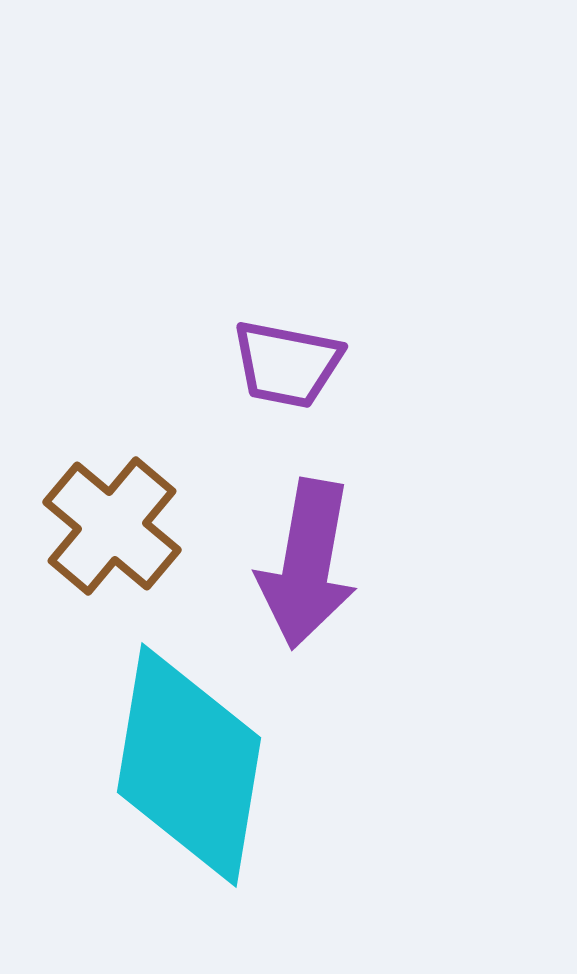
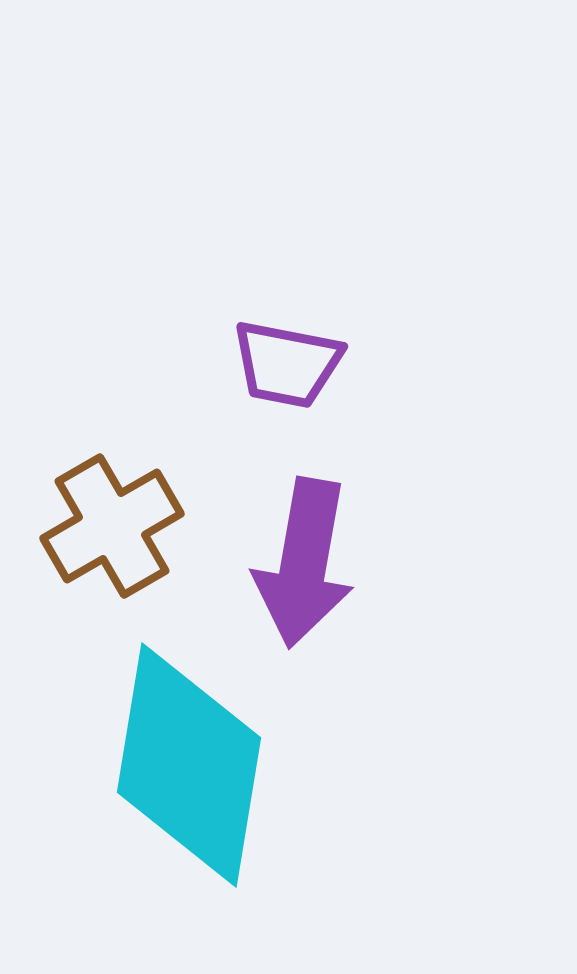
brown cross: rotated 20 degrees clockwise
purple arrow: moved 3 px left, 1 px up
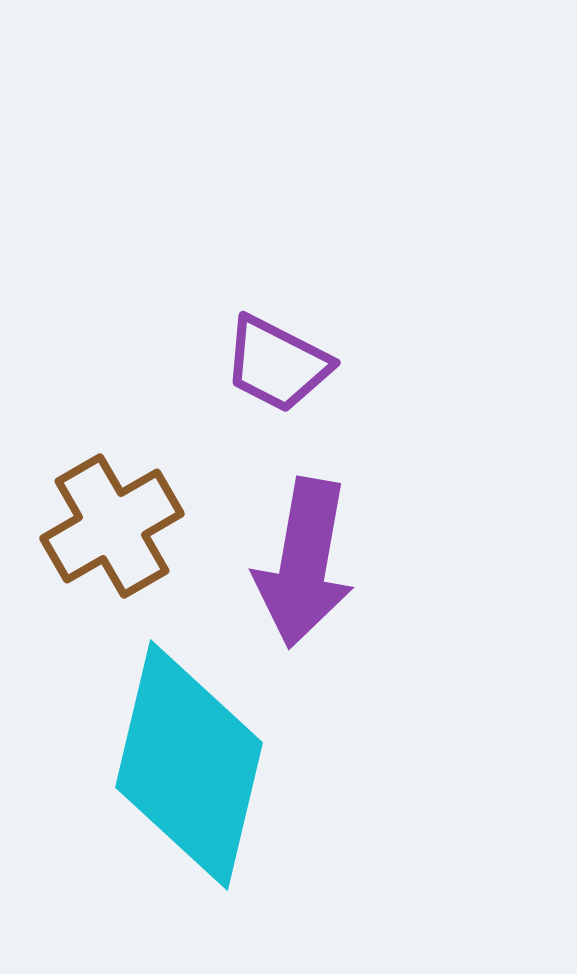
purple trapezoid: moved 10 px left; rotated 16 degrees clockwise
cyan diamond: rotated 4 degrees clockwise
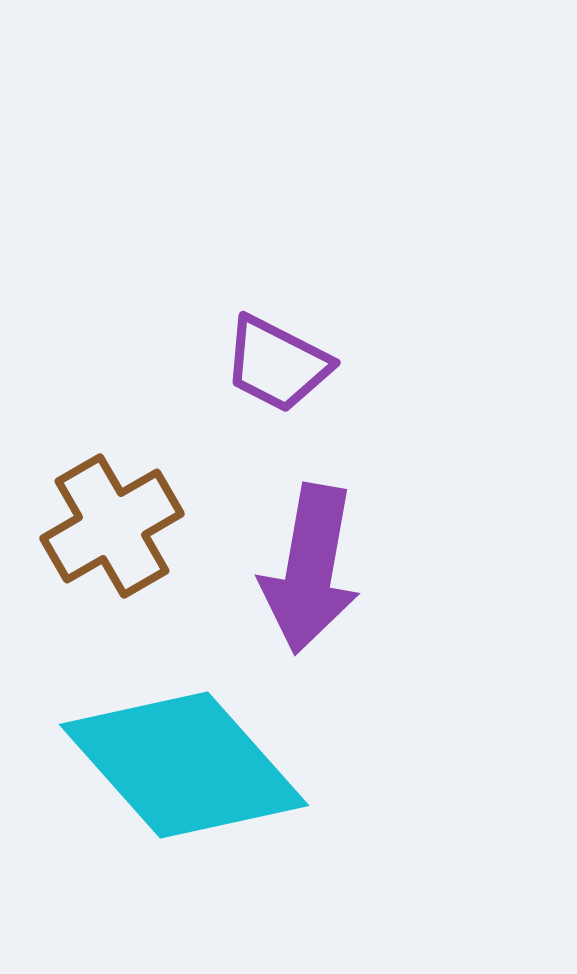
purple arrow: moved 6 px right, 6 px down
cyan diamond: moved 5 px left; rotated 55 degrees counterclockwise
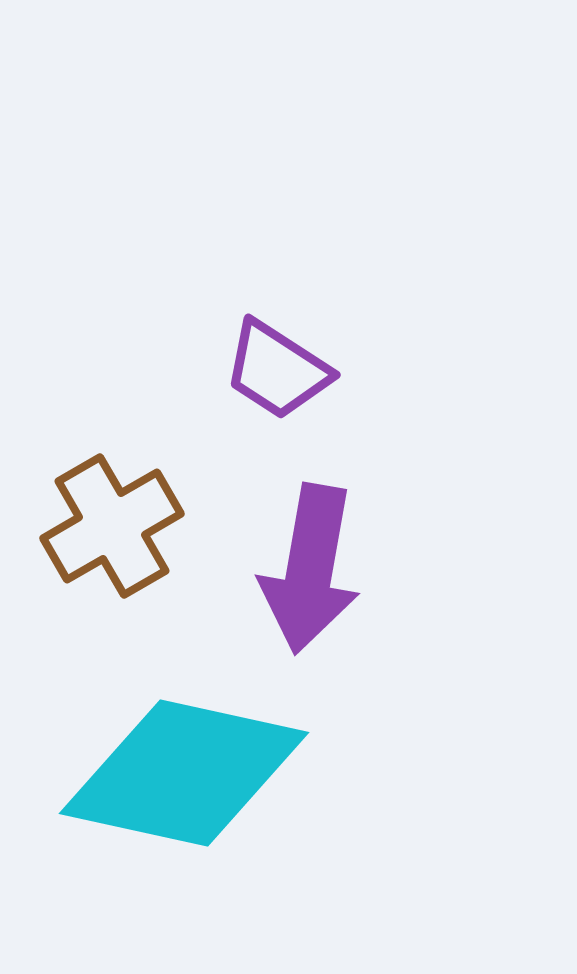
purple trapezoid: moved 6 px down; rotated 6 degrees clockwise
cyan diamond: moved 8 px down; rotated 36 degrees counterclockwise
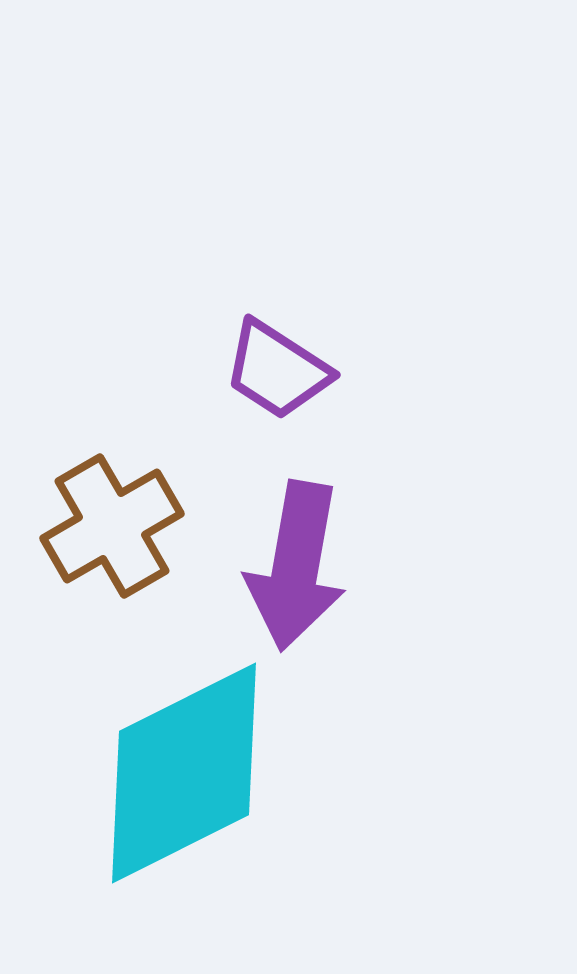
purple arrow: moved 14 px left, 3 px up
cyan diamond: rotated 39 degrees counterclockwise
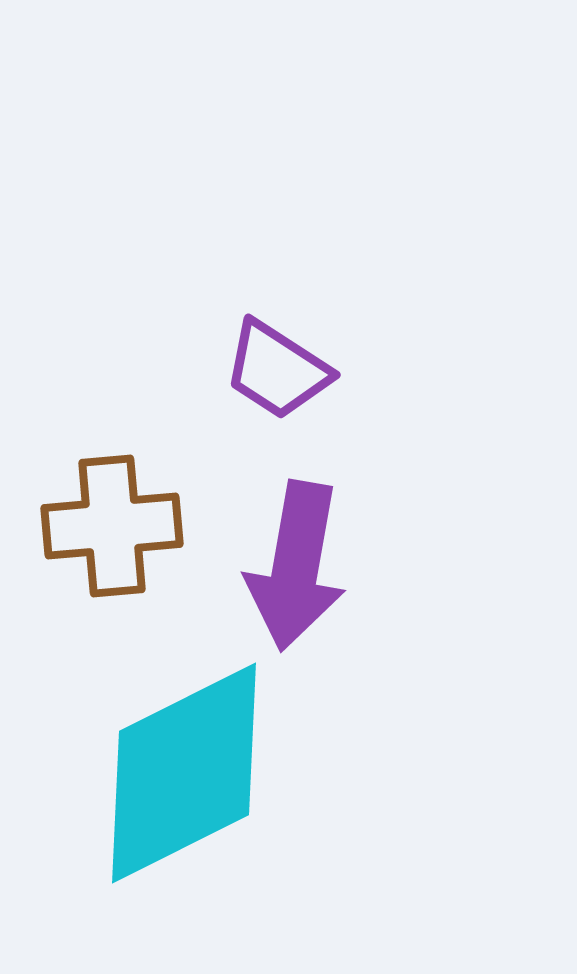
brown cross: rotated 25 degrees clockwise
